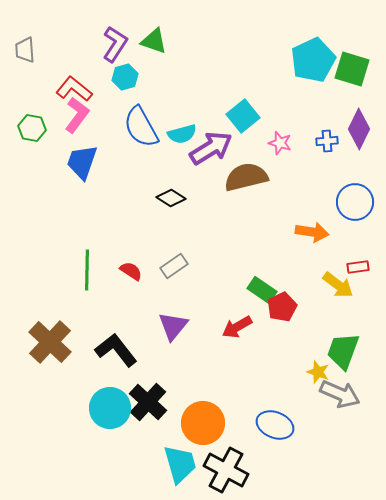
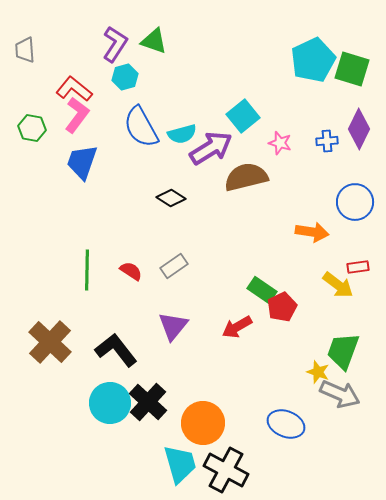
cyan circle at (110, 408): moved 5 px up
blue ellipse at (275, 425): moved 11 px right, 1 px up
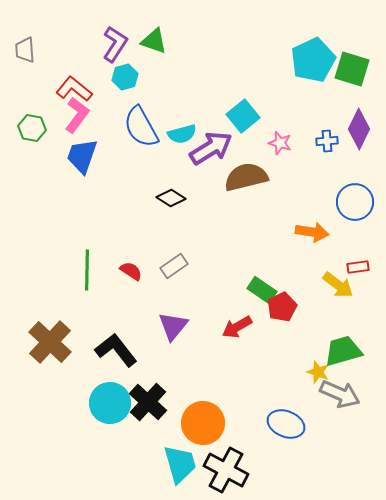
blue trapezoid at (82, 162): moved 6 px up
green trapezoid at (343, 351): rotated 54 degrees clockwise
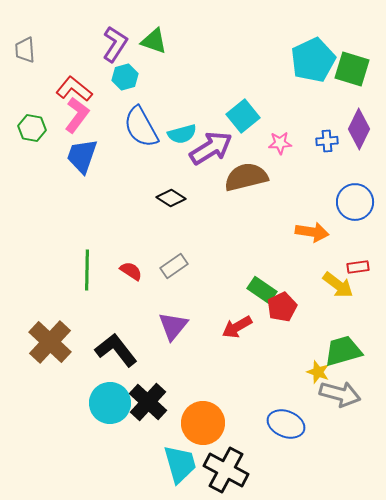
pink star at (280, 143): rotated 20 degrees counterclockwise
gray arrow at (340, 394): rotated 9 degrees counterclockwise
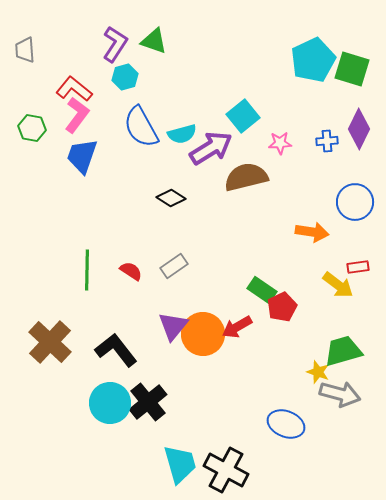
black cross at (148, 402): rotated 9 degrees clockwise
orange circle at (203, 423): moved 89 px up
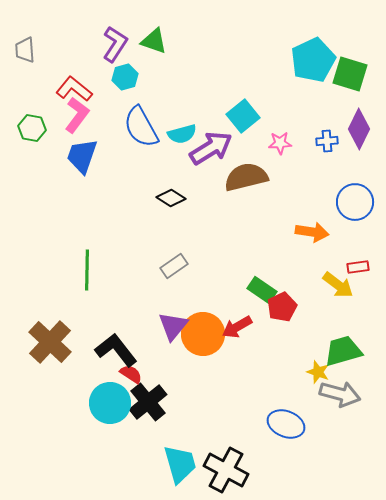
green square at (352, 69): moved 2 px left, 5 px down
red semicircle at (131, 271): moved 103 px down
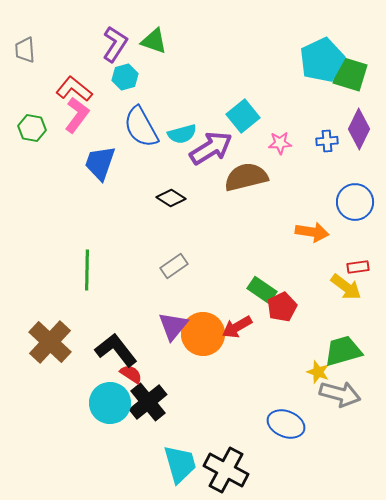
cyan pentagon at (313, 60): moved 9 px right
blue trapezoid at (82, 156): moved 18 px right, 7 px down
yellow arrow at (338, 285): moved 8 px right, 2 px down
